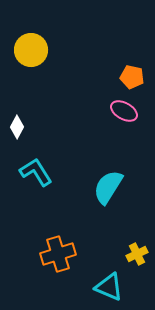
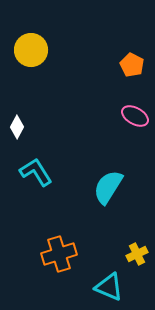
orange pentagon: moved 12 px up; rotated 15 degrees clockwise
pink ellipse: moved 11 px right, 5 px down
orange cross: moved 1 px right
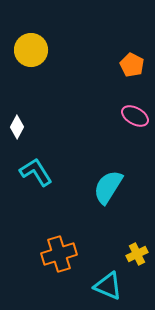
cyan triangle: moved 1 px left, 1 px up
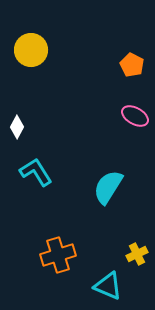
orange cross: moved 1 px left, 1 px down
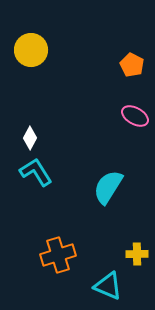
white diamond: moved 13 px right, 11 px down
yellow cross: rotated 25 degrees clockwise
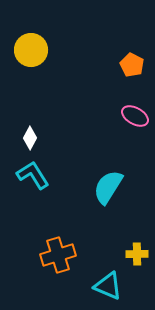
cyan L-shape: moved 3 px left, 3 px down
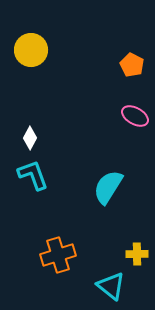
cyan L-shape: rotated 12 degrees clockwise
cyan triangle: moved 3 px right; rotated 16 degrees clockwise
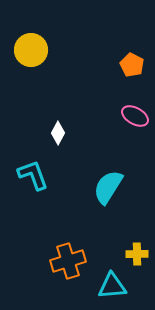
white diamond: moved 28 px right, 5 px up
orange cross: moved 10 px right, 6 px down
cyan triangle: moved 1 px right; rotated 44 degrees counterclockwise
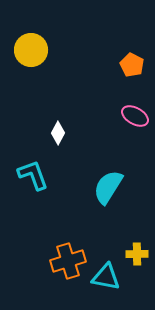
cyan triangle: moved 6 px left, 9 px up; rotated 16 degrees clockwise
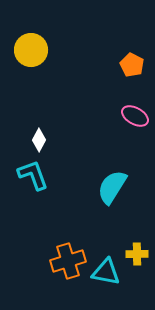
white diamond: moved 19 px left, 7 px down
cyan semicircle: moved 4 px right
cyan triangle: moved 5 px up
